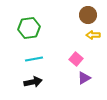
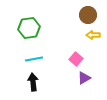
black arrow: rotated 84 degrees counterclockwise
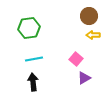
brown circle: moved 1 px right, 1 px down
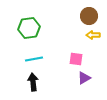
pink square: rotated 32 degrees counterclockwise
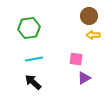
black arrow: rotated 42 degrees counterclockwise
